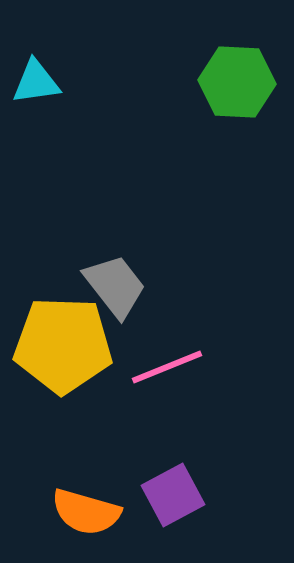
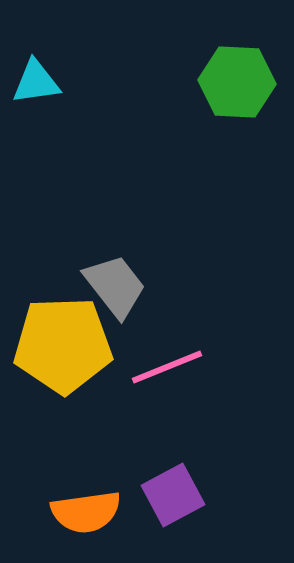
yellow pentagon: rotated 4 degrees counterclockwise
orange semicircle: rotated 24 degrees counterclockwise
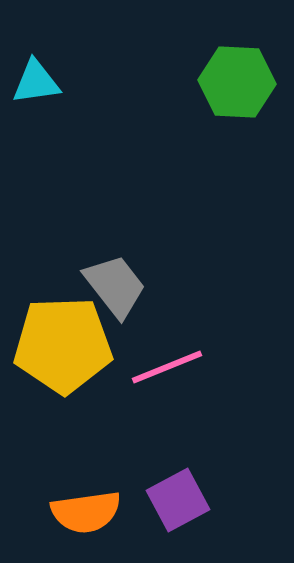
purple square: moved 5 px right, 5 px down
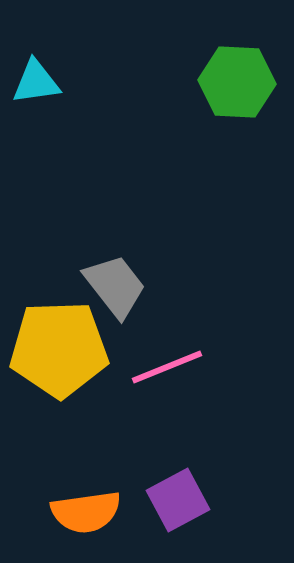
yellow pentagon: moved 4 px left, 4 px down
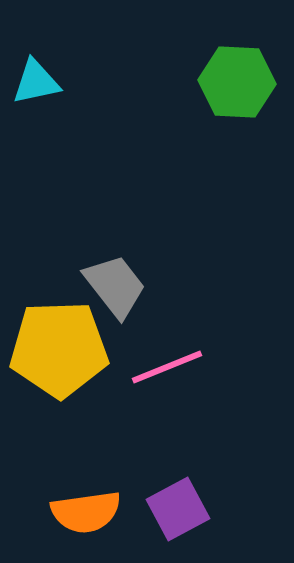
cyan triangle: rotated 4 degrees counterclockwise
purple square: moved 9 px down
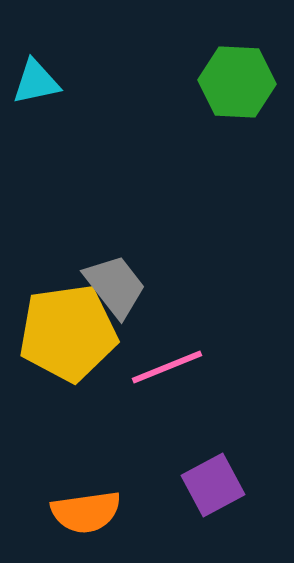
yellow pentagon: moved 9 px right, 16 px up; rotated 6 degrees counterclockwise
purple square: moved 35 px right, 24 px up
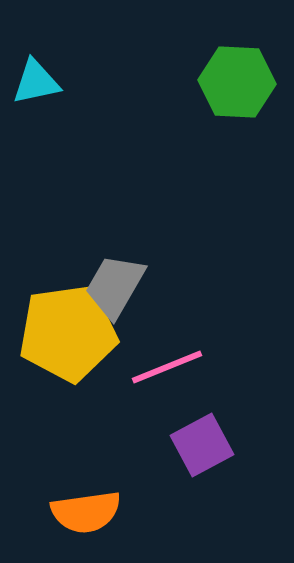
gray trapezoid: rotated 112 degrees counterclockwise
purple square: moved 11 px left, 40 px up
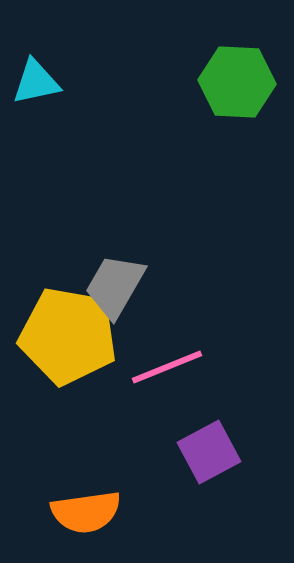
yellow pentagon: moved 3 px down; rotated 18 degrees clockwise
purple square: moved 7 px right, 7 px down
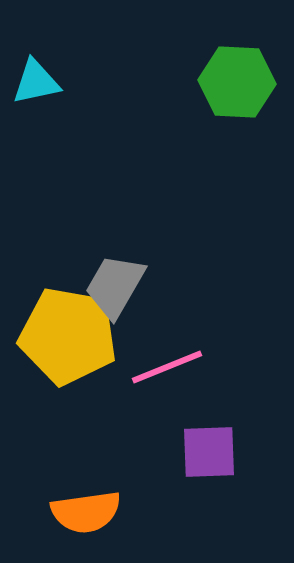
purple square: rotated 26 degrees clockwise
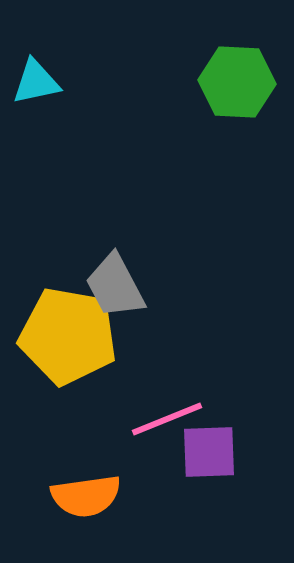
gray trapezoid: rotated 58 degrees counterclockwise
pink line: moved 52 px down
orange semicircle: moved 16 px up
